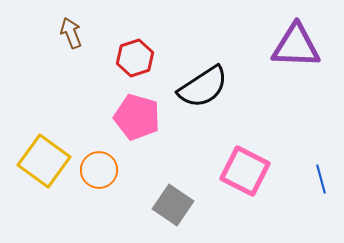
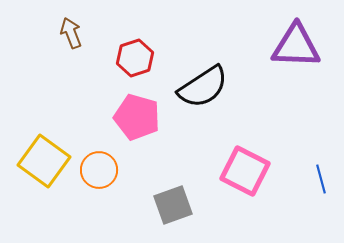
gray square: rotated 36 degrees clockwise
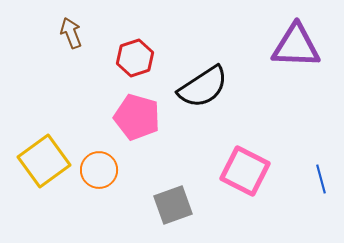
yellow square: rotated 18 degrees clockwise
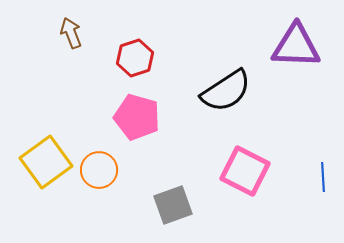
black semicircle: moved 23 px right, 4 px down
yellow square: moved 2 px right, 1 px down
blue line: moved 2 px right, 2 px up; rotated 12 degrees clockwise
